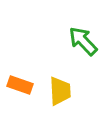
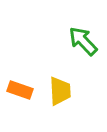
orange rectangle: moved 5 px down
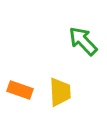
yellow trapezoid: moved 1 px down
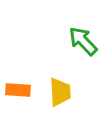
orange rectangle: moved 2 px left; rotated 15 degrees counterclockwise
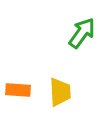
green arrow: moved 1 px left, 8 px up; rotated 80 degrees clockwise
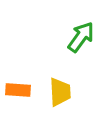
green arrow: moved 1 px left, 4 px down
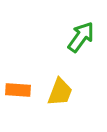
yellow trapezoid: rotated 24 degrees clockwise
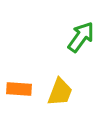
orange rectangle: moved 1 px right, 1 px up
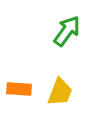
green arrow: moved 14 px left, 6 px up
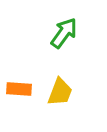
green arrow: moved 3 px left, 2 px down
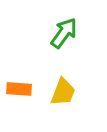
yellow trapezoid: moved 3 px right
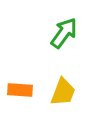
orange rectangle: moved 1 px right, 1 px down
